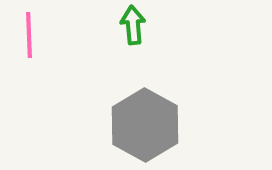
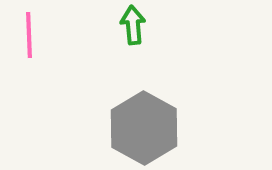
gray hexagon: moved 1 px left, 3 px down
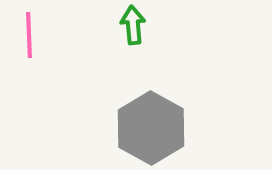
gray hexagon: moved 7 px right
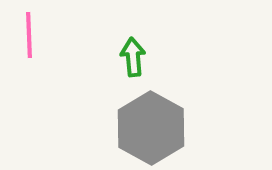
green arrow: moved 32 px down
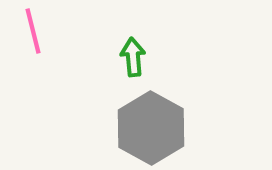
pink line: moved 4 px right, 4 px up; rotated 12 degrees counterclockwise
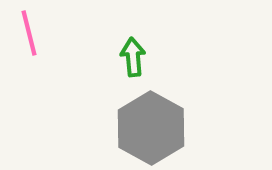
pink line: moved 4 px left, 2 px down
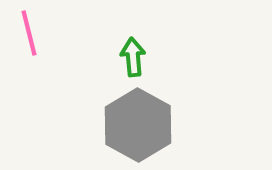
gray hexagon: moved 13 px left, 3 px up
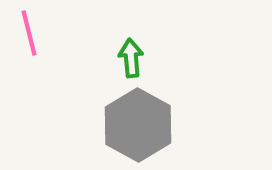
green arrow: moved 2 px left, 1 px down
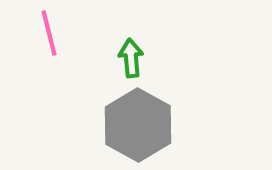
pink line: moved 20 px right
